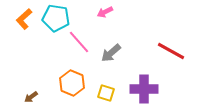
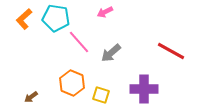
yellow square: moved 5 px left, 2 px down
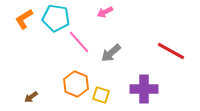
orange L-shape: rotated 10 degrees clockwise
orange hexagon: moved 4 px right, 1 px down
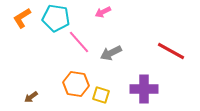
pink arrow: moved 2 px left
orange L-shape: moved 2 px left, 1 px up
gray arrow: rotated 15 degrees clockwise
orange hexagon: rotated 15 degrees counterclockwise
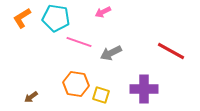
pink line: rotated 30 degrees counterclockwise
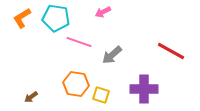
gray arrow: moved 1 px right, 2 px down; rotated 15 degrees counterclockwise
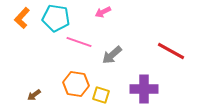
orange L-shape: rotated 15 degrees counterclockwise
brown arrow: moved 3 px right, 2 px up
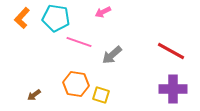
purple cross: moved 29 px right
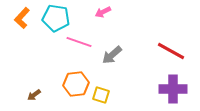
orange hexagon: rotated 15 degrees counterclockwise
